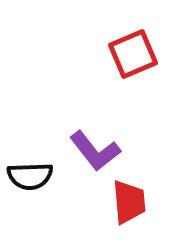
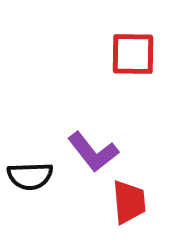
red square: rotated 24 degrees clockwise
purple L-shape: moved 2 px left, 1 px down
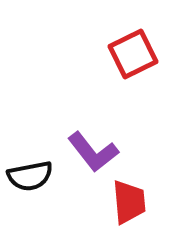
red square: rotated 27 degrees counterclockwise
black semicircle: rotated 9 degrees counterclockwise
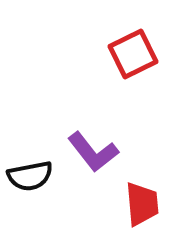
red trapezoid: moved 13 px right, 2 px down
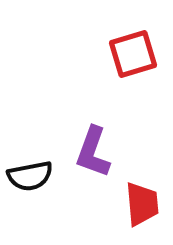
red square: rotated 9 degrees clockwise
purple L-shape: rotated 58 degrees clockwise
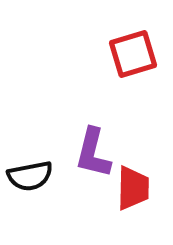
purple L-shape: moved 1 px down; rotated 6 degrees counterclockwise
red trapezoid: moved 9 px left, 16 px up; rotated 6 degrees clockwise
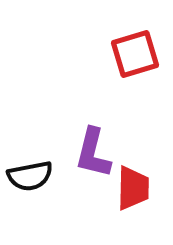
red square: moved 2 px right
